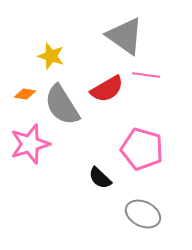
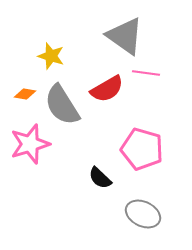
pink line: moved 2 px up
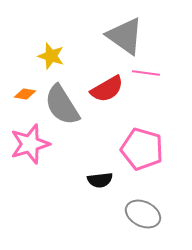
black semicircle: moved 2 px down; rotated 50 degrees counterclockwise
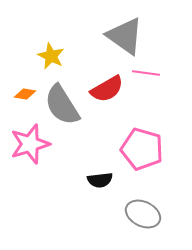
yellow star: rotated 8 degrees clockwise
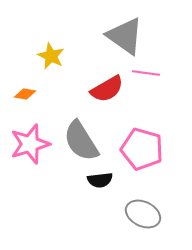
gray semicircle: moved 19 px right, 36 px down
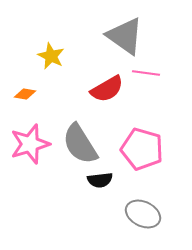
gray semicircle: moved 1 px left, 3 px down
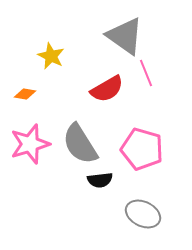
pink line: rotated 60 degrees clockwise
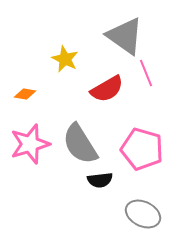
yellow star: moved 14 px right, 3 px down
